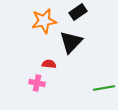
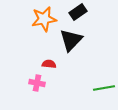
orange star: moved 2 px up
black triangle: moved 2 px up
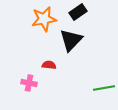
red semicircle: moved 1 px down
pink cross: moved 8 px left
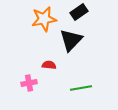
black rectangle: moved 1 px right
pink cross: rotated 21 degrees counterclockwise
green line: moved 23 px left
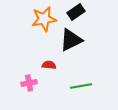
black rectangle: moved 3 px left
black triangle: rotated 20 degrees clockwise
green line: moved 2 px up
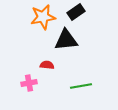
orange star: moved 1 px left, 2 px up
black triangle: moved 5 px left; rotated 20 degrees clockwise
red semicircle: moved 2 px left
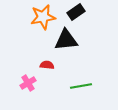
pink cross: moved 1 px left; rotated 21 degrees counterclockwise
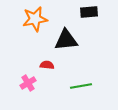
black rectangle: moved 13 px right; rotated 30 degrees clockwise
orange star: moved 8 px left, 2 px down
